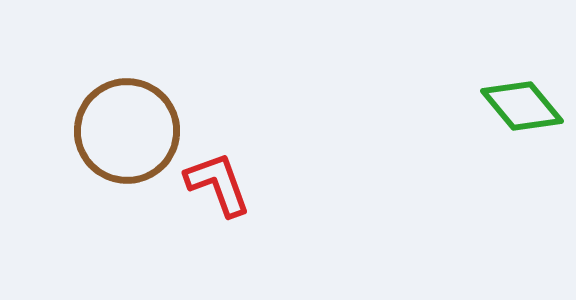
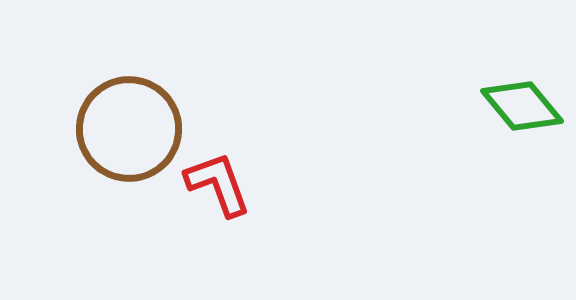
brown circle: moved 2 px right, 2 px up
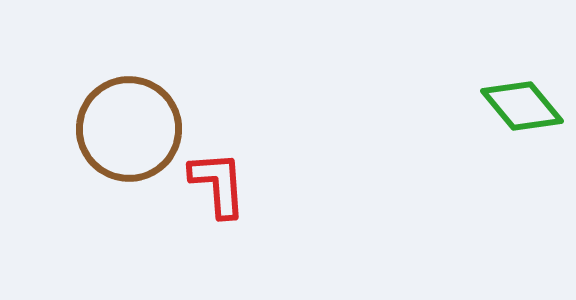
red L-shape: rotated 16 degrees clockwise
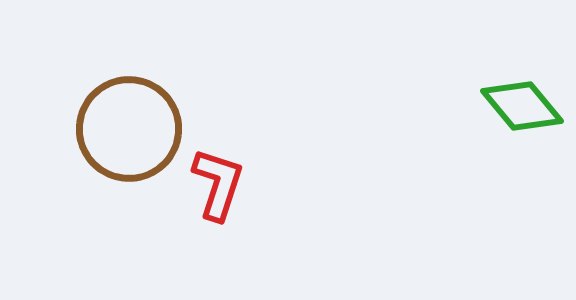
red L-shape: rotated 22 degrees clockwise
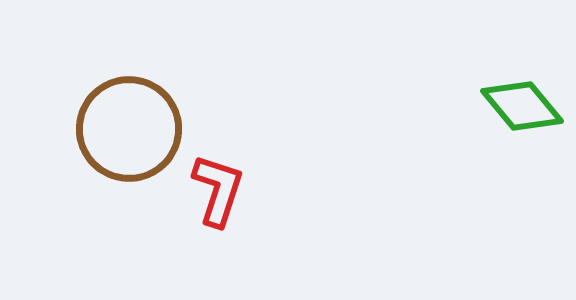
red L-shape: moved 6 px down
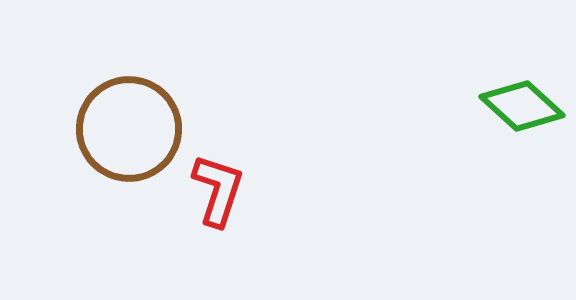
green diamond: rotated 8 degrees counterclockwise
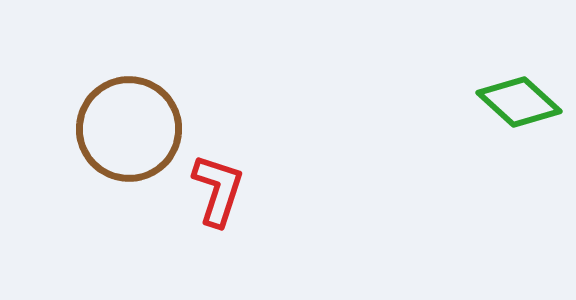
green diamond: moved 3 px left, 4 px up
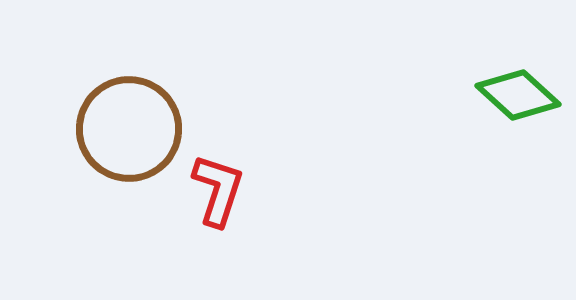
green diamond: moved 1 px left, 7 px up
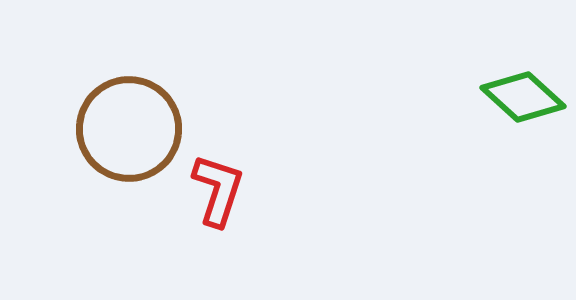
green diamond: moved 5 px right, 2 px down
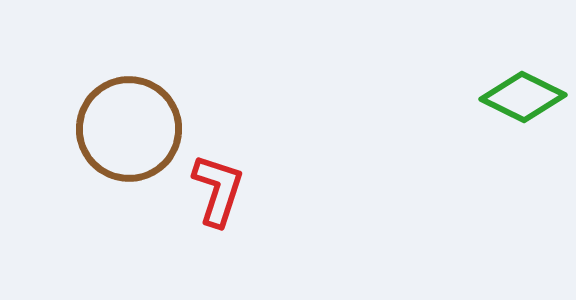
green diamond: rotated 16 degrees counterclockwise
